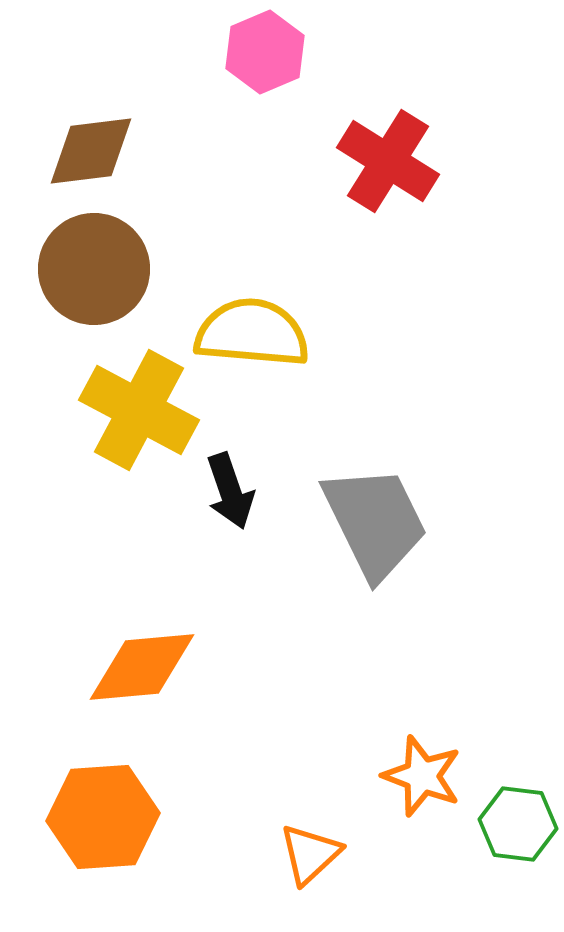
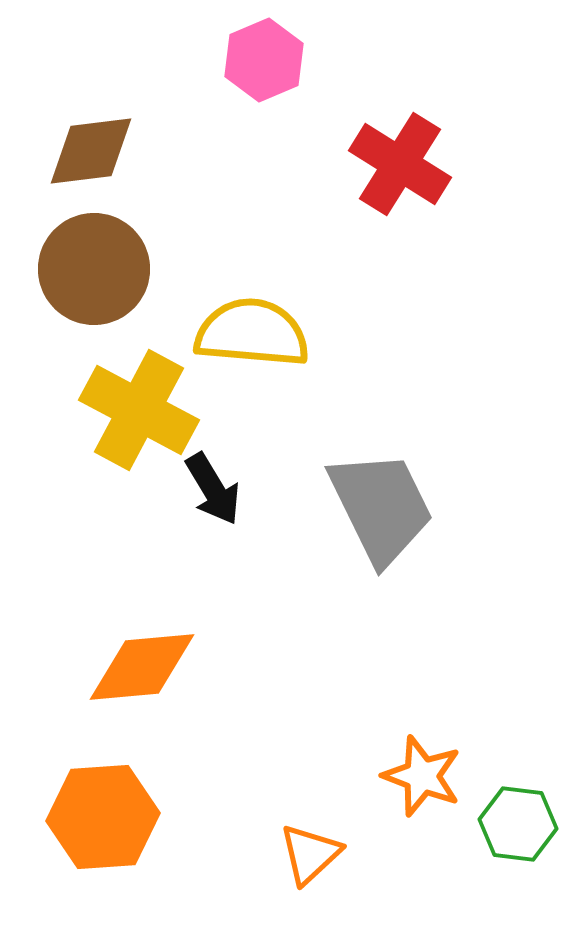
pink hexagon: moved 1 px left, 8 px down
red cross: moved 12 px right, 3 px down
black arrow: moved 17 px left, 2 px up; rotated 12 degrees counterclockwise
gray trapezoid: moved 6 px right, 15 px up
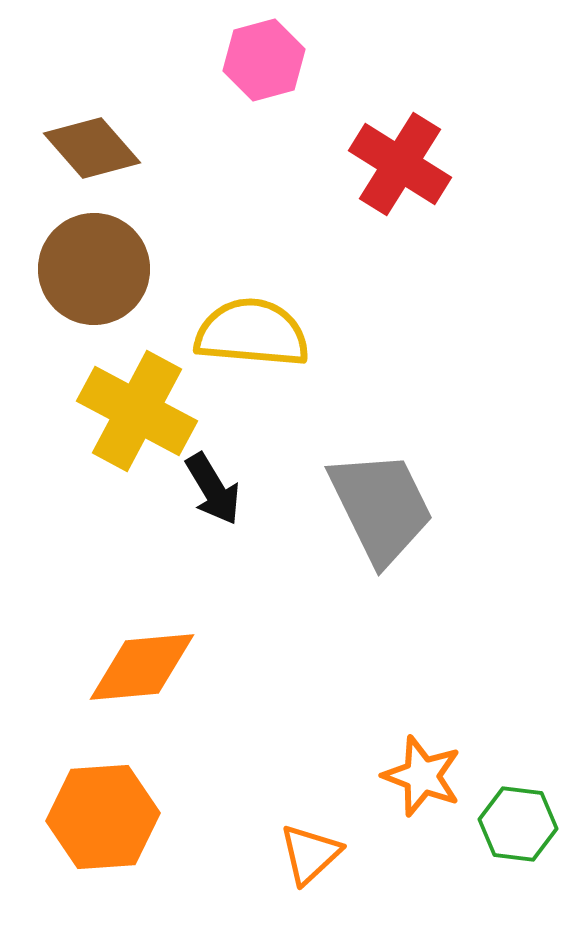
pink hexagon: rotated 8 degrees clockwise
brown diamond: moved 1 px right, 3 px up; rotated 56 degrees clockwise
yellow cross: moved 2 px left, 1 px down
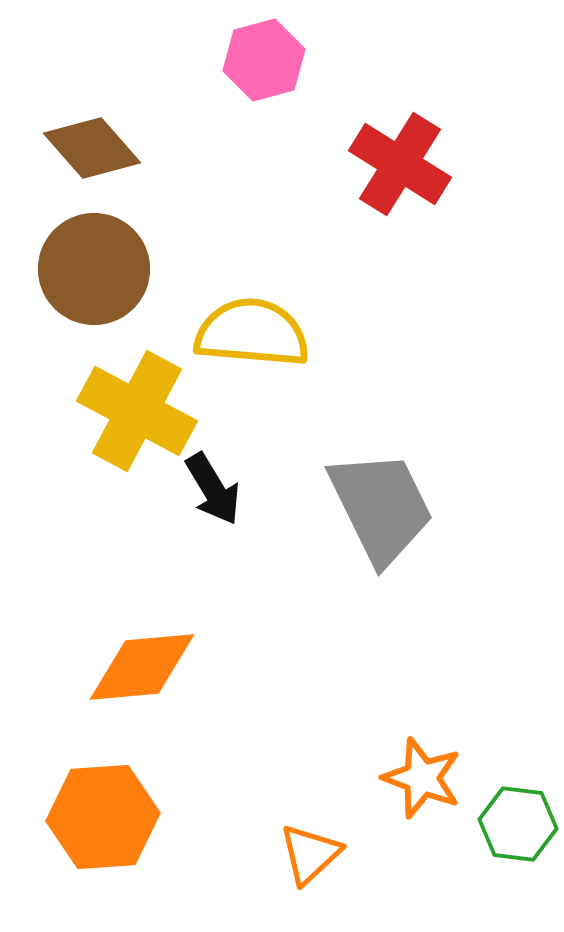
orange star: moved 2 px down
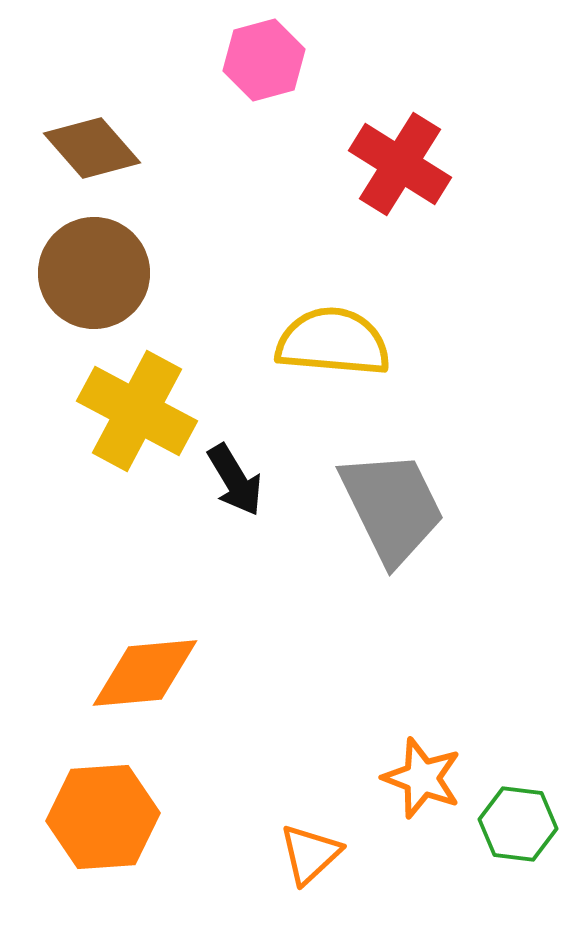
brown circle: moved 4 px down
yellow semicircle: moved 81 px right, 9 px down
black arrow: moved 22 px right, 9 px up
gray trapezoid: moved 11 px right
orange diamond: moved 3 px right, 6 px down
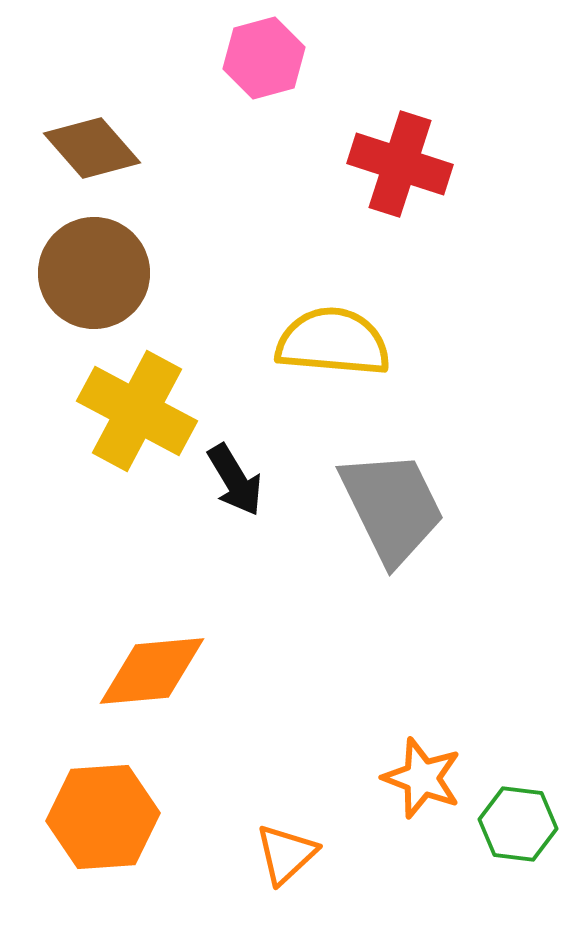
pink hexagon: moved 2 px up
red cross: rotated 14 degrees counterclockwise
orange diamond: moved 7 px right, 2 px up
orange triangle: moved 24 px left
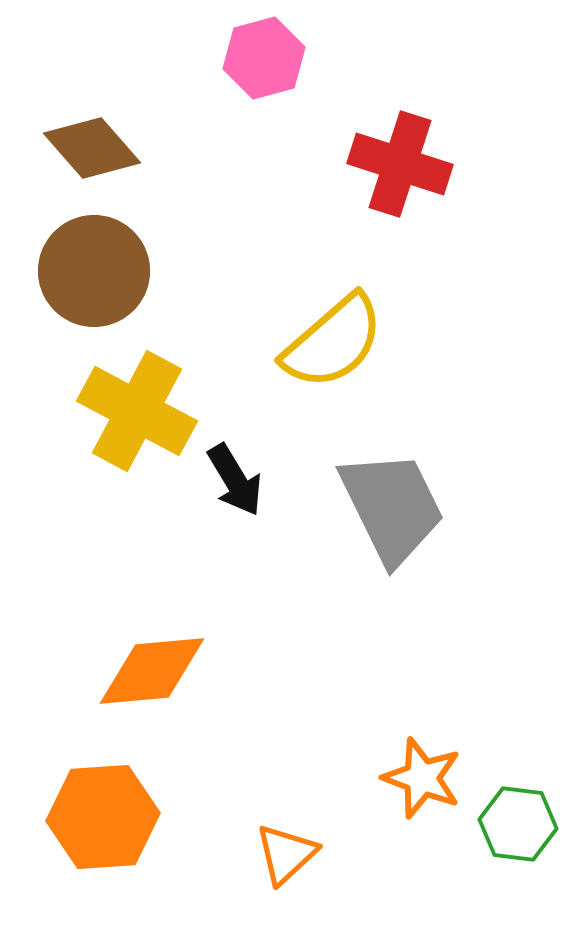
brown circle: moved 2 px up
yellow semicircle: rotated 134 degrees clockwise
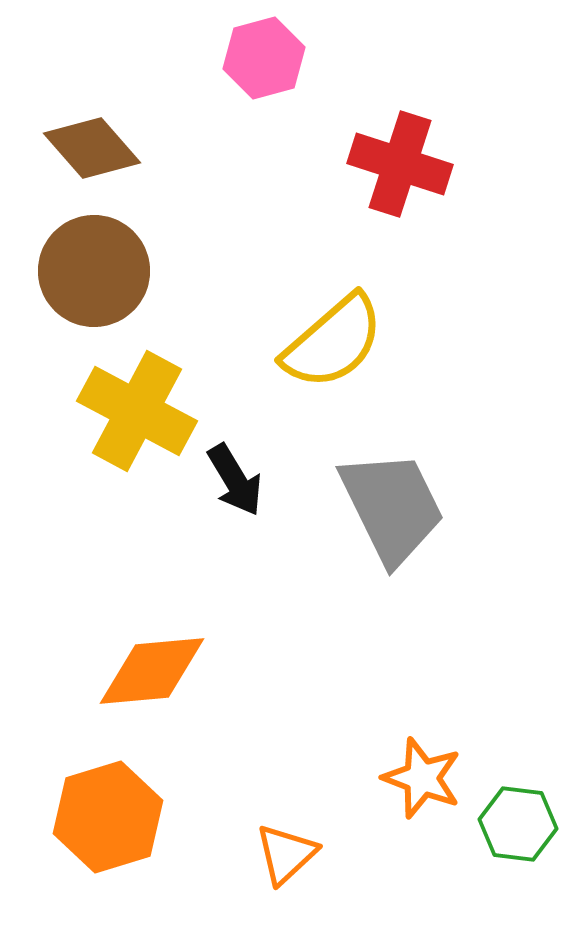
orange hexagon: moved 5 px right; rotated 13 degrees counterclockwise
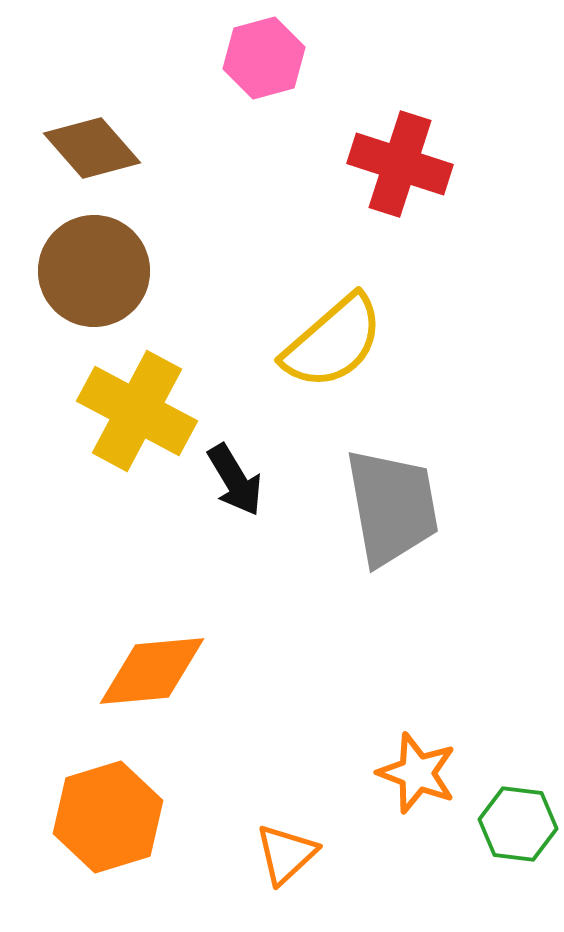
gray trapezoid: rotated 16 degrees clockwise
orange star: moved 5 px left, 5 px up
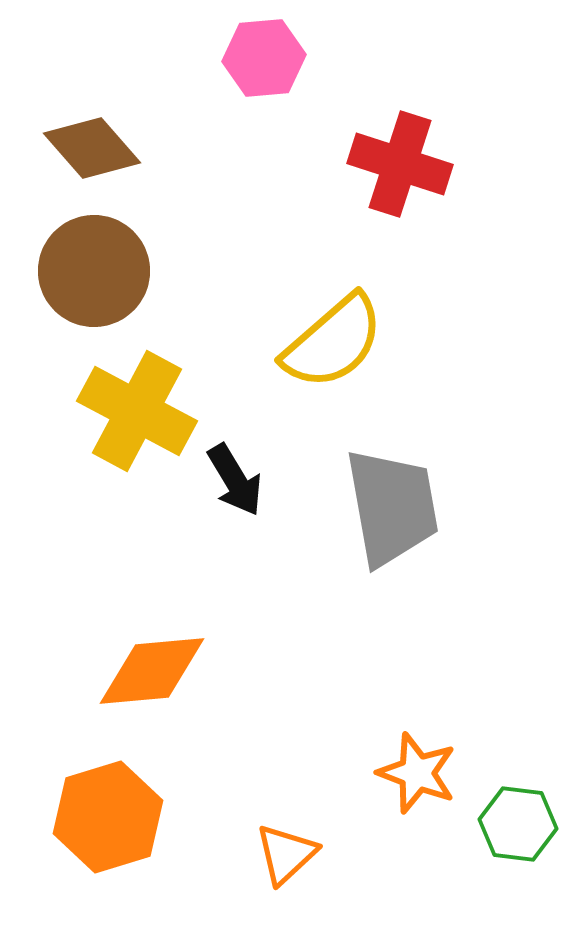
pink hexagon: rotated 10 degrees clockwise
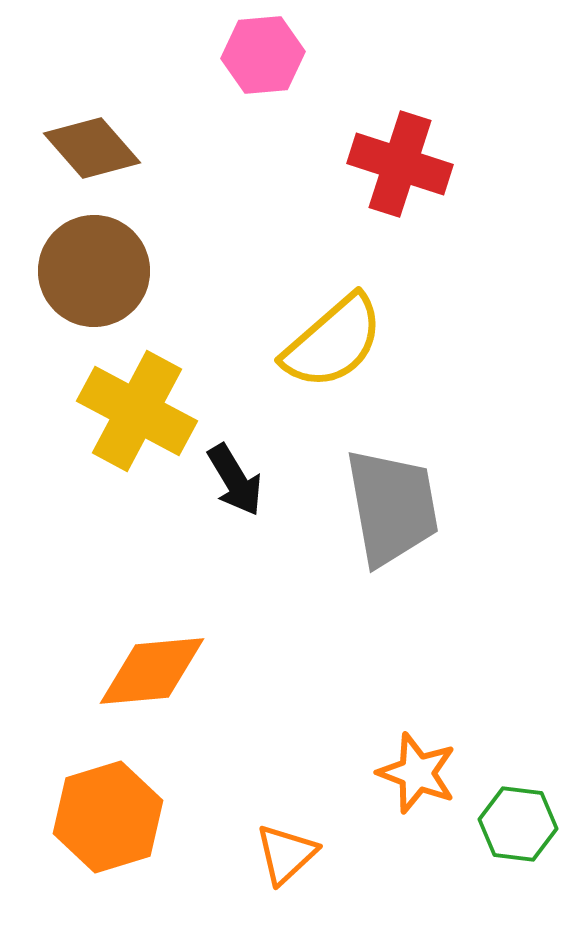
pink hexagon: moved 1 px left, 3 px up
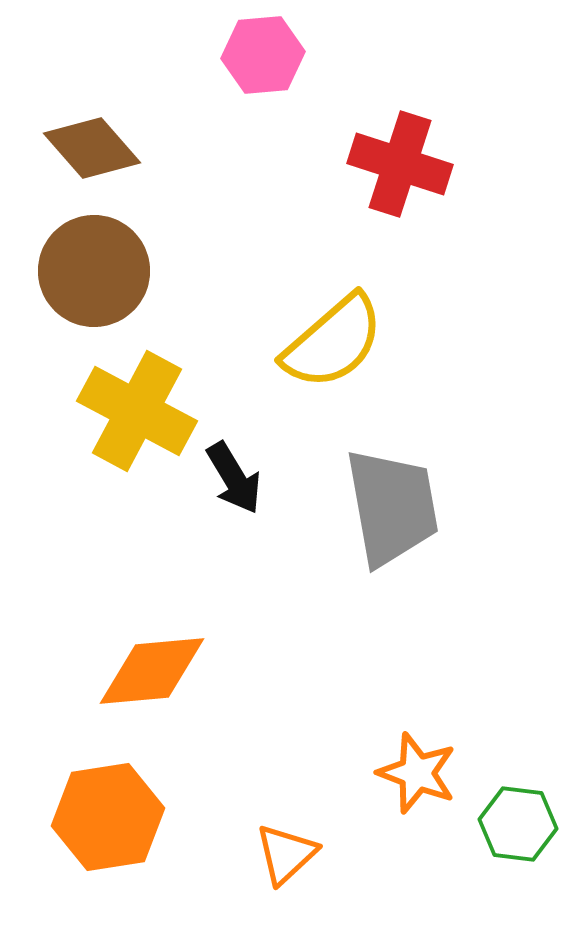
black arrow: moved 1 px left, 2 px up
orange hexagon: rotated 8 degrees clockwise
